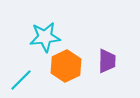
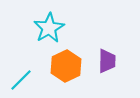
cyan star: moved 4 px right, 9 px up; rotated 24 degrees counterclockwise
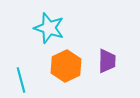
cyan star: rotated 24 degrees counterclockwise
cyan line: rotated 60 degrees counterclockwise
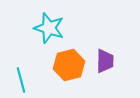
purple trapezoid: moved 2 px left
orange hexagon: moved 3 px right, 1 px up; rotated 12 degrees clockwise
